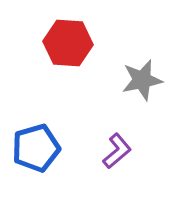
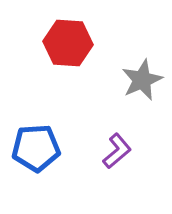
gray star: rotated 12 degrees counterclockwise
blue pentagon: rotated 12 degrees clockwise
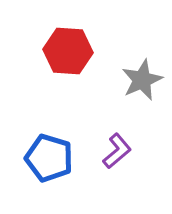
red hexagon: moved 8 px down
blue pentagon: moved 13 px right, 10 px down; rotated 21 degrees clockwise
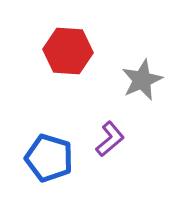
purple L-shape: moved 7 px left, 12 px up
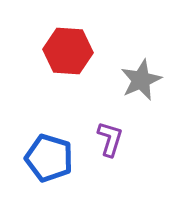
gray star: moved 1 px left
purple L-shape: rotated 33 degrees counterclockwise
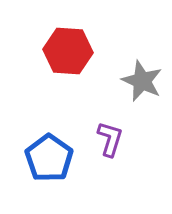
gray star: moved 1 px right, 1 px down; rotated 24 degrees counterclockwise
blue pentagon: rotated 18 degrees clockwise
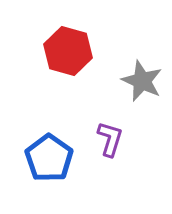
red hexagon: rotated 12 degrees clockwise
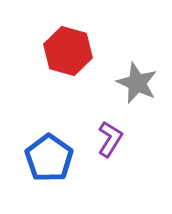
gray star: moved 5 px left, 2 px down
purple L-shape: rotated 15 degrees clockwise
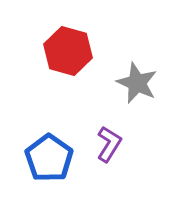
purple L-shape: moved 1 px left, 5 px down
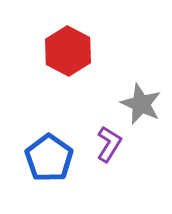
red hexagon: rotated 12 degrees clockwise
gray star: moved 4 px right, 21 px down
